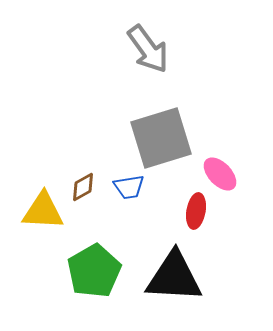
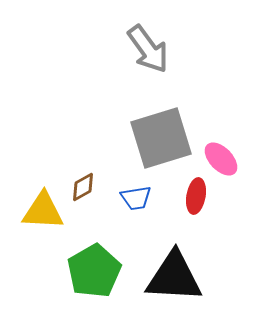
pink ellipse: moved 1 px right, 15 px up
blue trapezoid: moved 7 px right, 11 px down
red ellipse: moved 15 px up
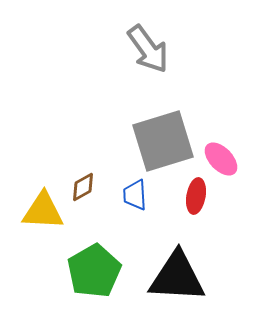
gray square: moved 2 px right, 3 px down
blue trapezoid: moved 1 px left, 3 px up; rotated 96 degrees clockwise
black triangle: moved 3 px right
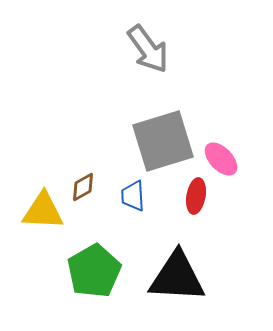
blue trapezoid: moved 2 px left, 1 px down
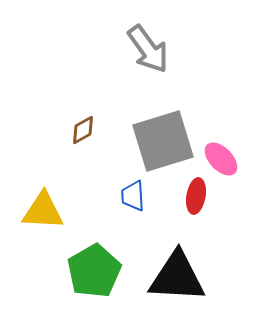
brown diamond: moved 57 px up
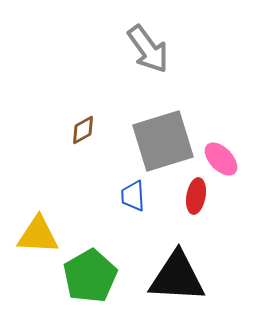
yellow triangle: moved 5 px left, 24 px down
green pentagon: moved 4 px left, 5 px down
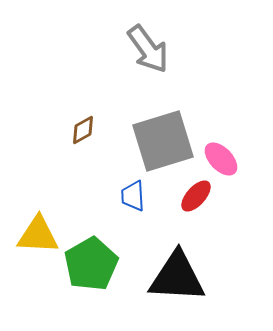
red ellipse: rotated 32 degrees clockwise
green pentagon: moved 1 px right, 12 px up
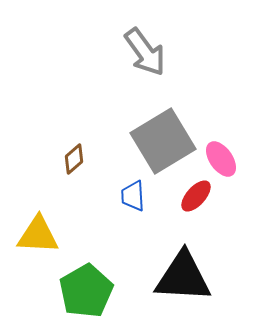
gray arrow: moved 3 px left, 3 px down
brown diamond: moved 9 px left, 29 px down; rotated 12 degrees counterclockwise
gray square: rotated 14 degrees counterclockwise
pink ellipse: rotated 9 degrees clockwise
green pentagon: moved 5 px left, 27 px down
black triangle: moved 6 px right
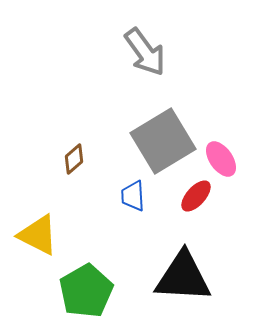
yellow triangle: rotated 24 degrees clockwise
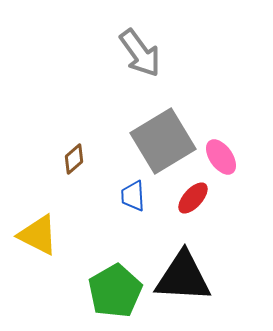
gray arrow: moved 5 px left, 1 px down
pink ellipse: moved 2 px up
red ellipse: moved 3 px left, 2 px down
green pentagon: moved 29 px right
